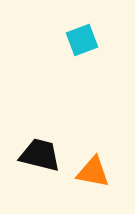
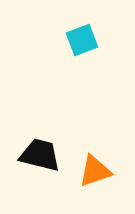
orange triangle: moved 2 px right, 1 px up; rotated 30 degrees counterclockwise
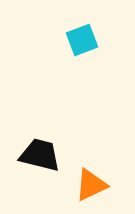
orange triangle: moved 4 px left, 14 px down; rotated 6 degrees counterclockwise
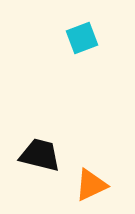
cyan square: moved 2 px up
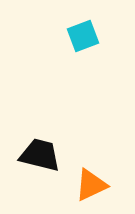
cyan square: moved 1 px right, 2 px up
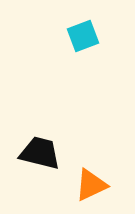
black trapezoid: moved 2 px up
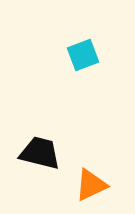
cyan square: moved 19 px down
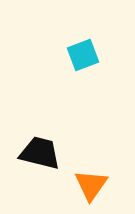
orange triangle: rotated 30 degrees counterclockwise
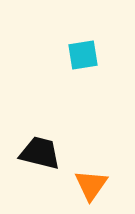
cyan square: rotated 12 degrees clockwise
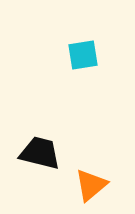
orange triangle: rotated 15 degrees clockwise
